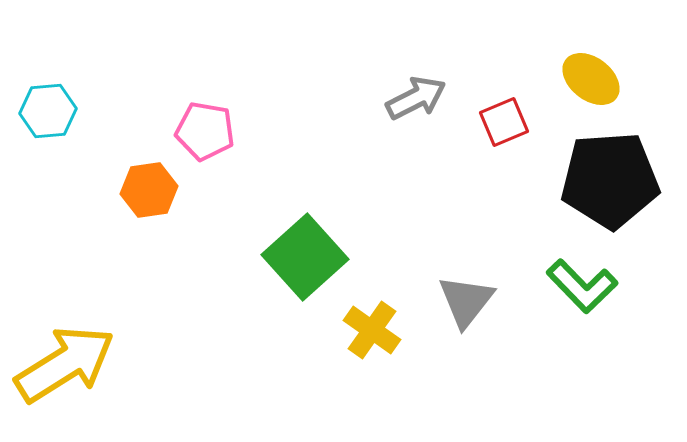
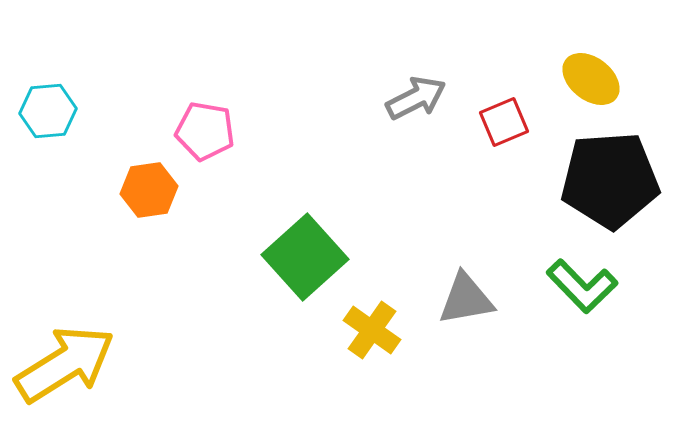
gray triangle: moved 2 px up; rotated 42 degrees clockwise
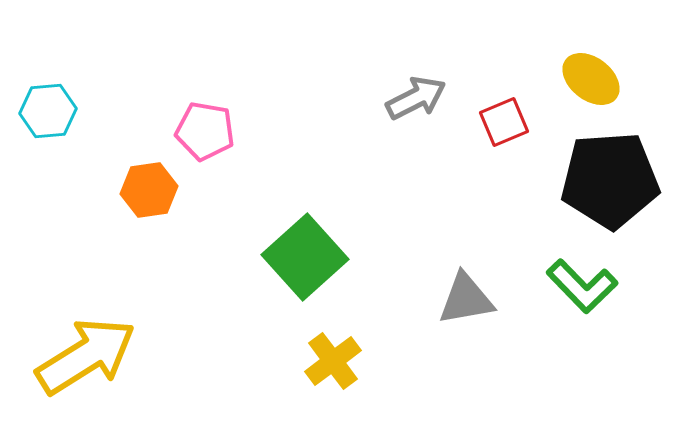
yellow cross: moved 39 px left, 31 px down; rotated 18 degrees clockwise
yellow arrow: moved 21 px right, 8 px up
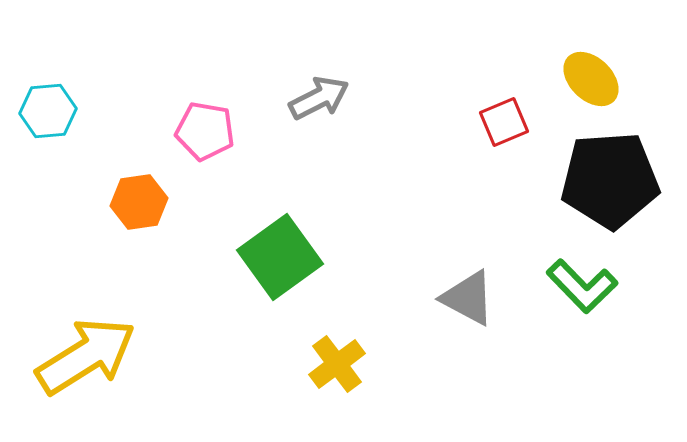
yellow ellipse: rotated 6 degrees clockwise
gray arrow: moved 97 px left
orange hexagon: moved 10 px left, 12 px down
green square: moved 25 px left; rotated 6 degrees clockwise
gray triangle: moved 2 px right, 1 px up; rotated 38 degrees clockwise
yellow cross: moved 4 px right, 3 px down
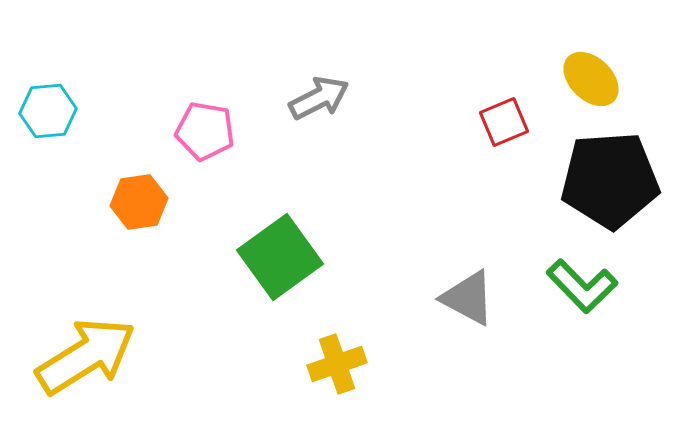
yellow cross: rotated 18 degrees clockwise
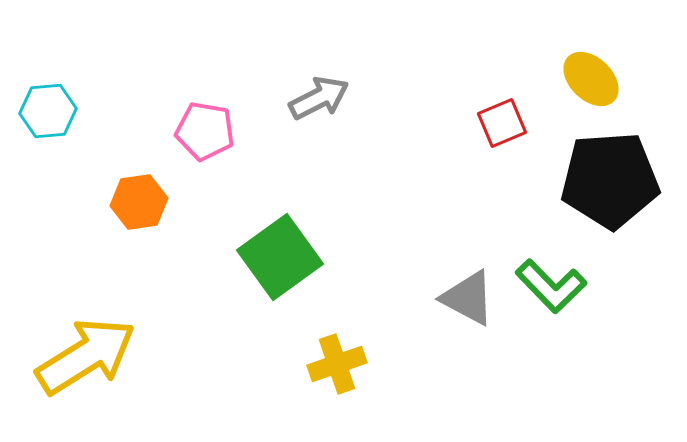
red square: moved 2 px left, 1 px down
green L-shape: moved 31 px left
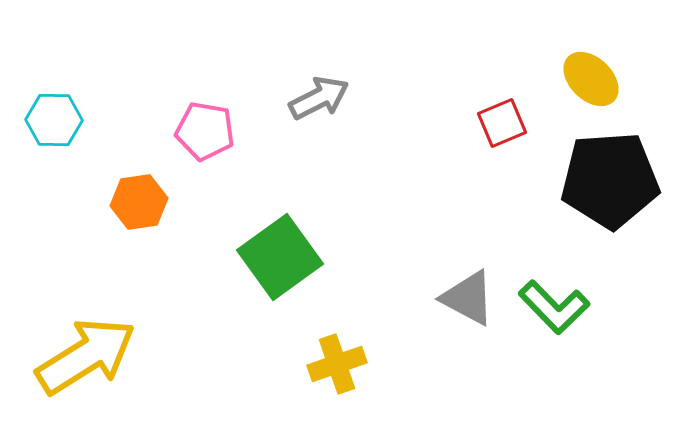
cyan hexagon: moved 6 px right, 9 px down; rotated 6 degrees clockwise
green L-shape: moved 3 px right, 21 px down
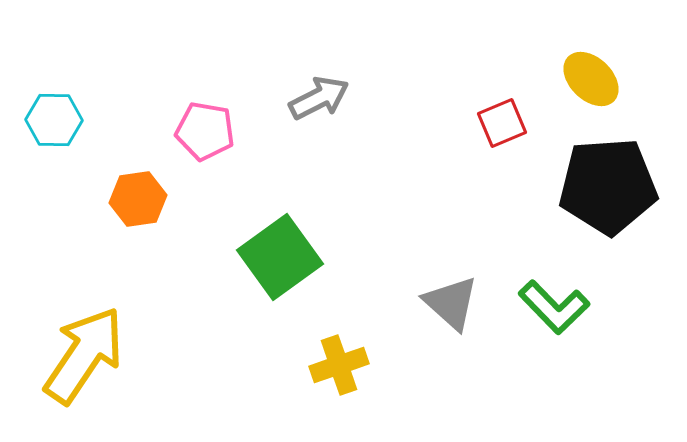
black pentagon: moved 2 px left, 6 px down
orange hexagon: moved 1 px left, 3 px up
gray triangle: moved 17 px left, 5 px down; rotated 14 degrees clockwise
yellow arrow: moved 2 px left, 1 px up; rotated 24 degrees counterclockwise
yellow cross: moved 2 px right, 1 px down
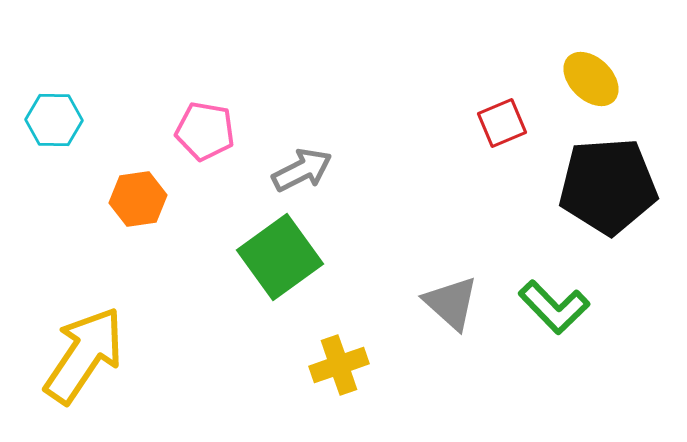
gray arrow: moved 17 px left, 72 px down
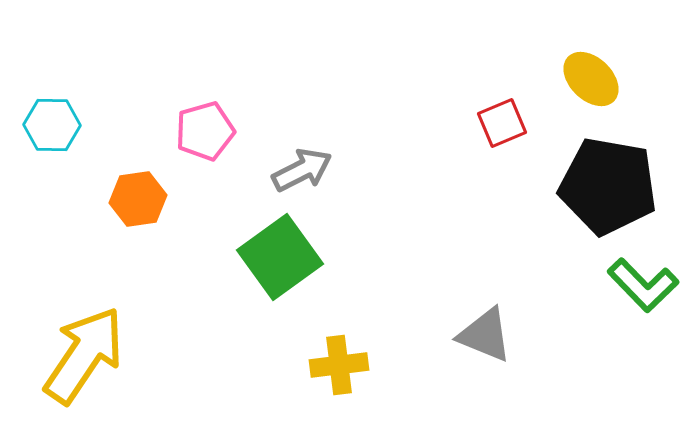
cyan hexagon: moved 2 px left, 5 px down
pink pentagon: rotated 26 degrees counterclockwise
black pentagon: rotated 14 degrees clockwise
gray triangle: moved 34 px right, 32 px down; rotated 20 degrees counterclockwise
green L-shape: moved 89 px right, 22 px up
yellow cross: rotated 12 degrees clockwise
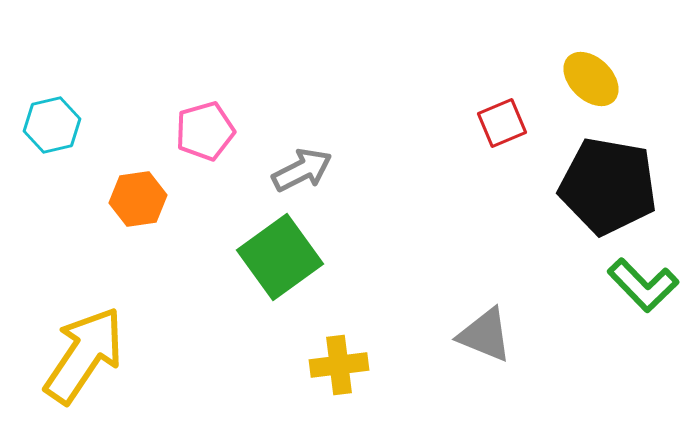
cyan hexagon: rotated 14 degrees counterclockwise
